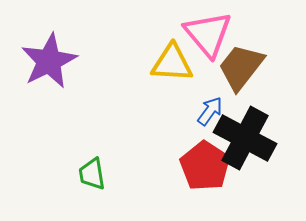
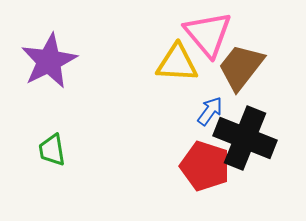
yellow triangle: moved 5 px right
black cross: rotated 6 degrees counterclockwise
red pentagon: rotated 15 degrees counterclockwise
green trapezoid: moved 40 px left, 24 px up
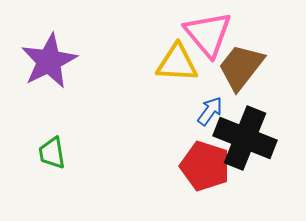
green trapezoid: moved 3 px down
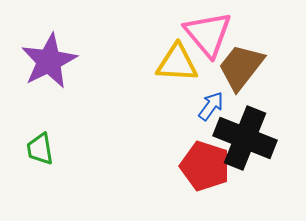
blue arrow: moved 1 px right, 5 px up
green trapezoid: moved 12 px left, 4 px up
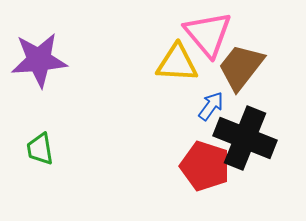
purple star: moved 10 px left, 1 px up; rotated 22 degrees clockwise
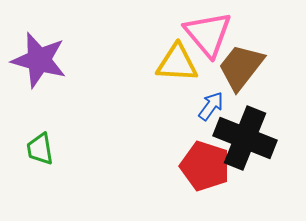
purple star: rotated 20 degrees clockwise
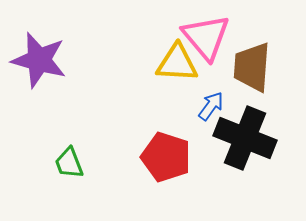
pink triangle: moved 2 px left, 3 px down
brown trapezoid: moved 11 px right; rotated 34 degrees counterclockwise
green trapezoid: moved 29 px right, 14 px down; rotated 12 degrees counterclockwise
red pentagon: moved 39 px left, 9 px up
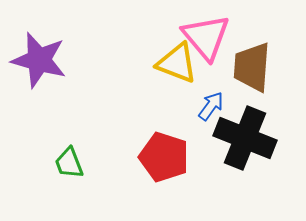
yellow triangle: rotated 18 degrees clockwise
red pentagon: moved 2 px left
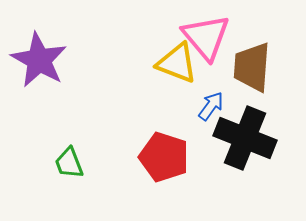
purple star: rotated 14 degrees clockwise
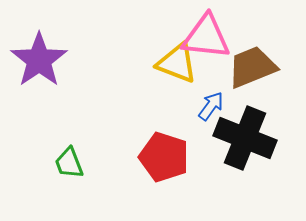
pink triangle: rotated 44 degrees counterclockwise
purple star: rotated 8 degrees clockwise
brown trapezoid: rotated 64 degrees clockwise
